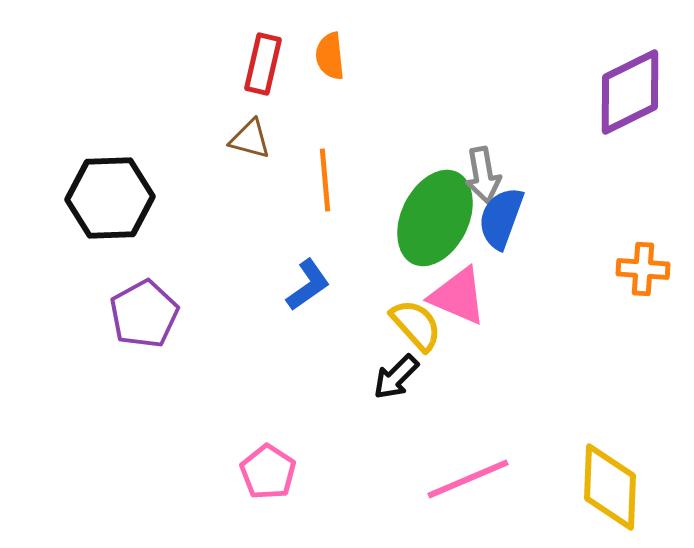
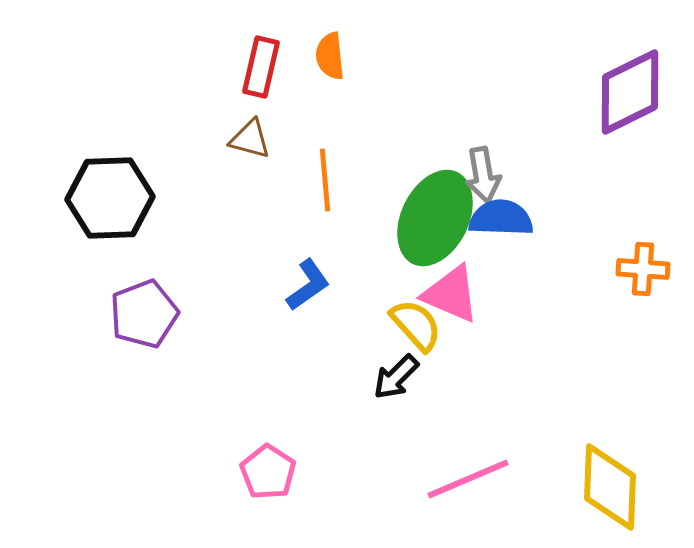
red rectangle: moved 2 px left, 3 px down
blue semicircle: rotated 72 degrees clockwise
pink triangle: moved 7 px left, 2 px up
purple pentagon: rotated 8 degrees clockwise
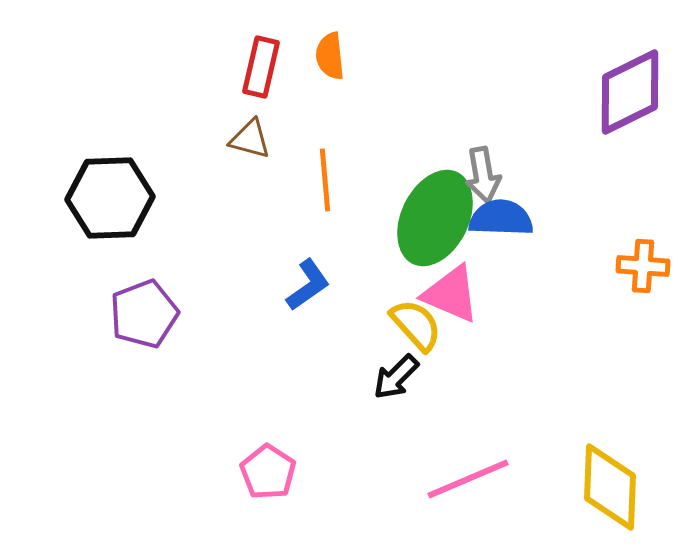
orange cross: moved 3 px up
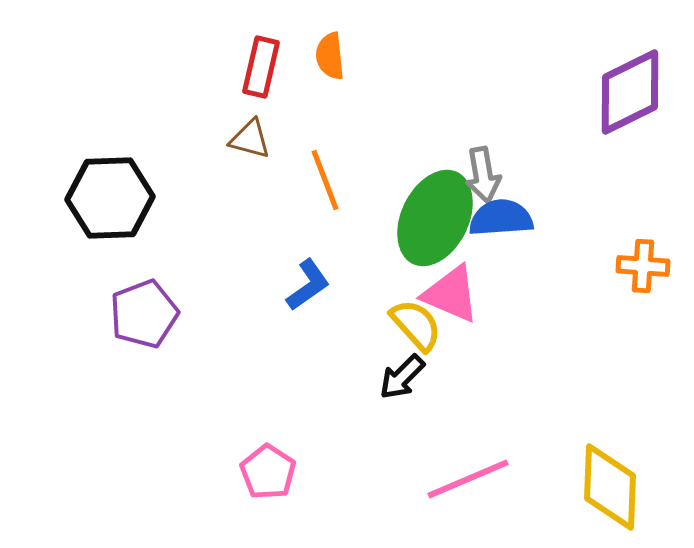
orange line: rotated 16 degrees counterclockwise
blue semicircle: rotated 6 degrees counterclockwise
black arrow: moved 6 px right
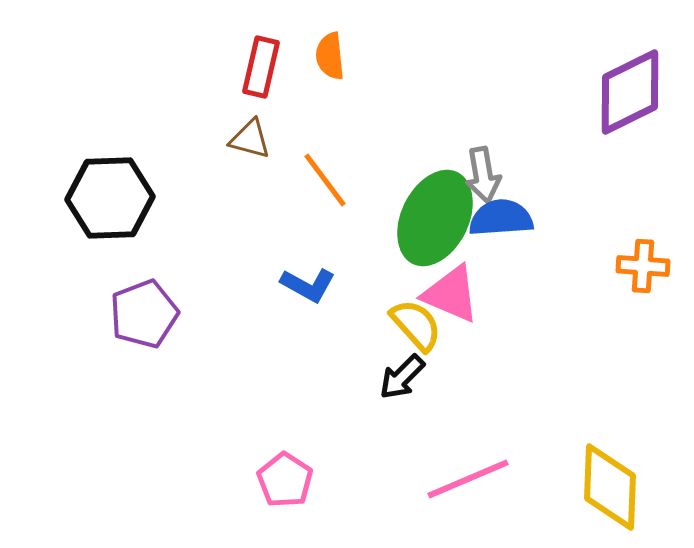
orange line: rotated 16 degrees counterclockwise
blue L-shape: rotated 64 degrees clockwise
pink pentagon: moved 17 px right, 8 px down
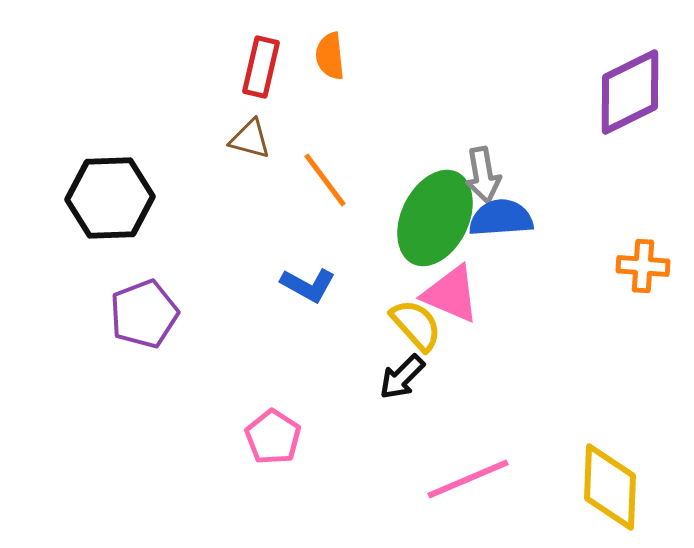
pink pentagon: moved 12 px left, 43 px up
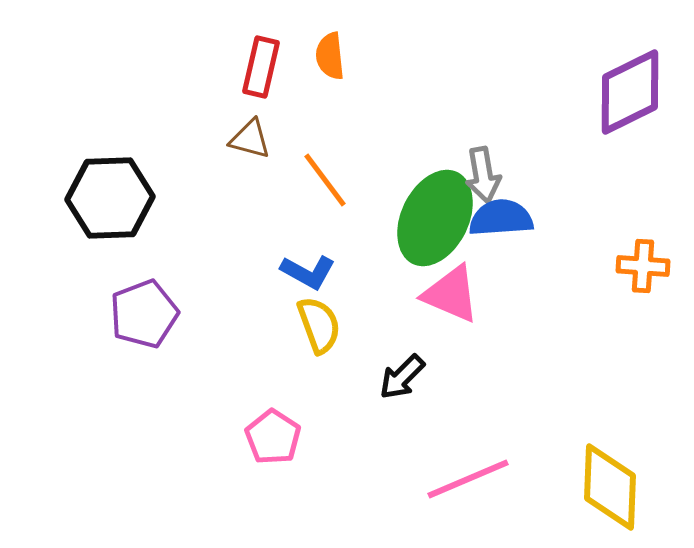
blue L-shape: moved 13 px up
yellow semicircle: moved 97 px left; rotated 22 degrees clockwise
